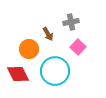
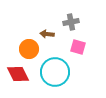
brown arrow: moved 1 px left; rotated 128 degrees clockwise
pink square: rotated 28 degrees counterclockwise
cyan circle: moved 1 px down
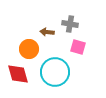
gray cross: moved 1 px left, 2 px down; rotated 21 degrees clockwise
brown arrow: moved 2 px up
red diamond: rotated 10 degrees clockwise
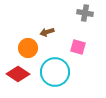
gray cross: moved 15 px right, 11 px up
brown arrow: rotated 24 degrees counterclockwise
orange circle: moved 1 px left, 1 px up
red diamond: rotated 40 degrees counterclockwise
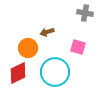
red diamond: moved 1 px up; rotated 60 degrees counterclockwise
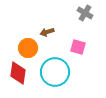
gray cross: rotated 21 degrees clockwise
red diamond: rotated 55 degrees counterclockwise
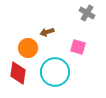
gray cross: moved 2 px right
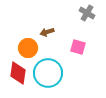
cyan circle: moved 7 px left, 1 px down
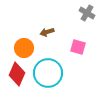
orange circle: moved 4 px left
red diamond: moved 1 px left, 1 px down; rotated 15 degrees clockwise
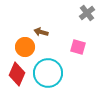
gray cross: rotated 21 degrees clockwise
brown arrow: moved 6 px left; rotated 32 degrees clockwise
orange circle: moved 1 px right, 1 px up
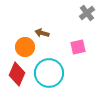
brown arrow: moved 1 px right, 1 px down
pink square: rotated 28 degrees counterclockwise
cyan circle: moved 1 px right
